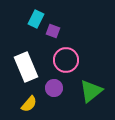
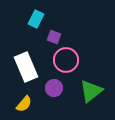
purple square: moved 1 px right, 6 px down
yellow semicircle: moved 5 px left
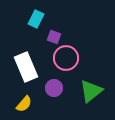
pink circle: moved 2 px up
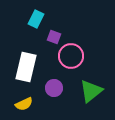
pink circle: moved 5 px right, 2 px up
white rectangle: rotated 36 degrees clockwise
yellow semicircle: rotated 24 degrees clockwise
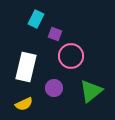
purple square: moved 1 px right, 3 px up
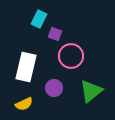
cyan rectangle: moved 3 px right
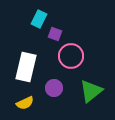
yellow semicircle: moved 1 px right, 1 px up
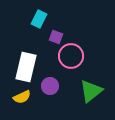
purple square: moved 1 px right, 3 px down
purple circle: moved 4 px left, 2 px up
yellow semicircle: moved 3 px left, 6 px up
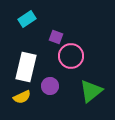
cyan rectangle: moved 12 px left; rotated 30 degrees clockwise
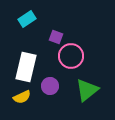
green triangle: moved 4 px left, 1 px up
